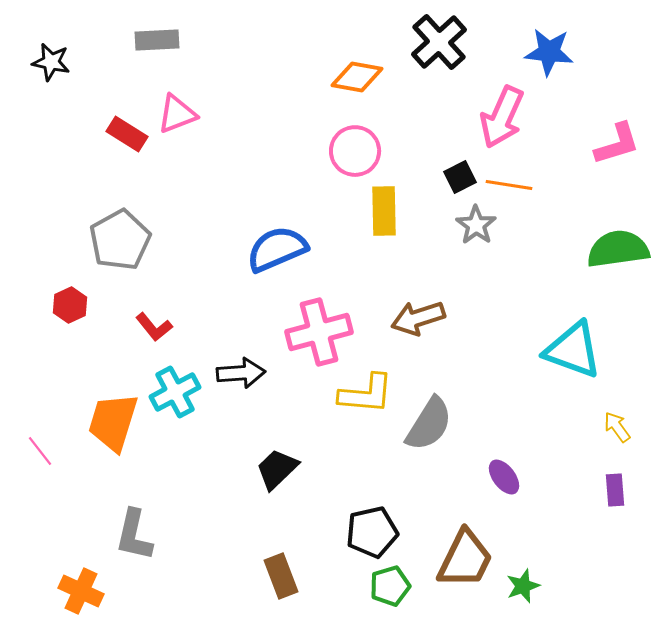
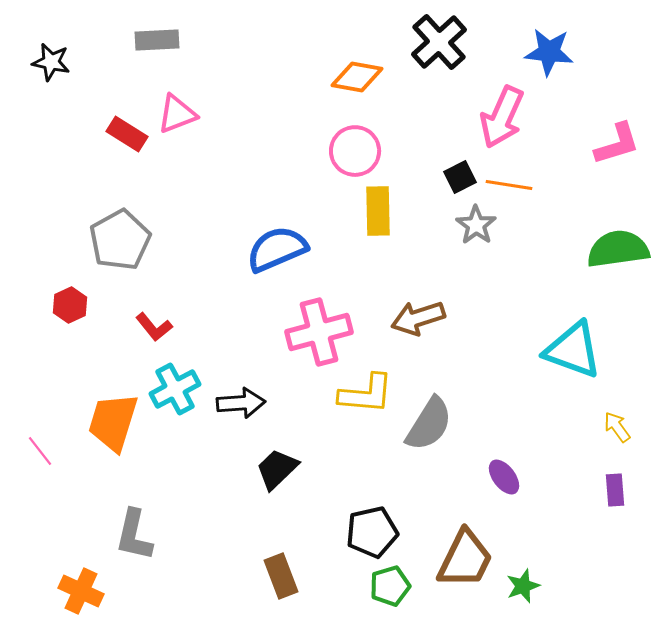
yellow rectangle: moved 6 px left
black arrow: moved 30 px down
cyan cross: moved 3 px up
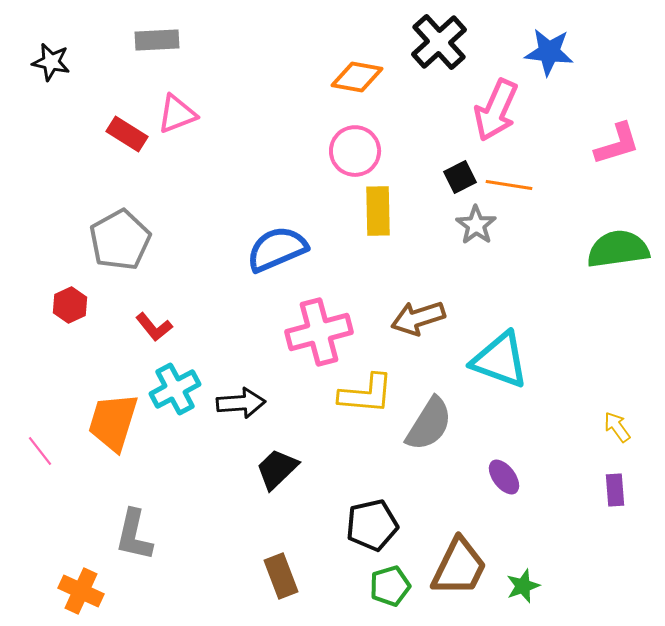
pink arrow: moved 6 px left, 7 px up
cyan triangle: moved 73 px left, 10 px down
black pentagon: moved 7 px up
brown trapezoid: moved 6 px left, 8 px down
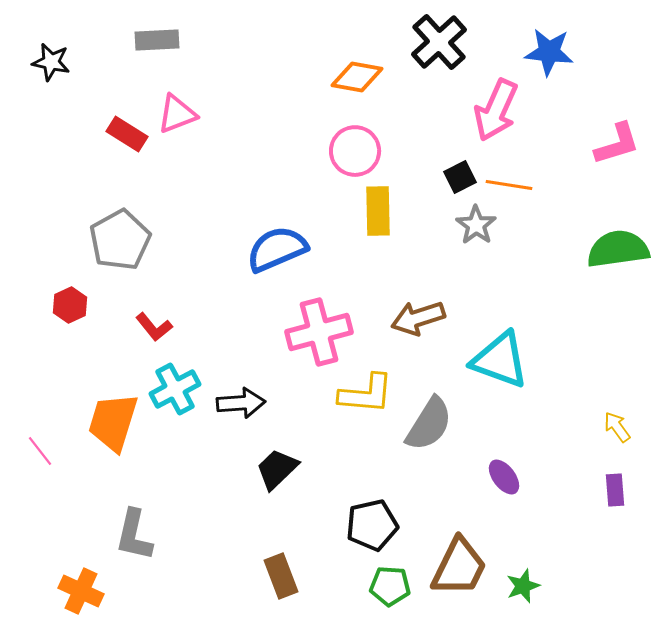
green pentagon: rotated 21 degrees clockwise
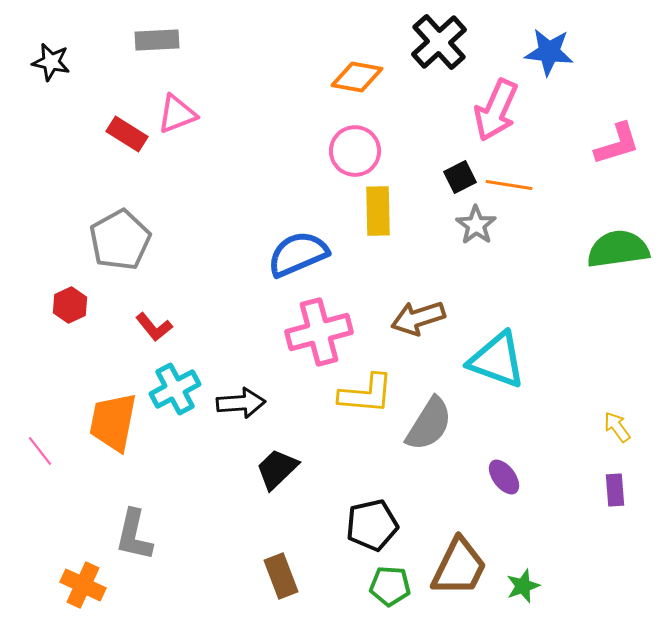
blue semicircle: moved 21 px right, 5 px down
cyan triangle: moved 3 px left
orange trapezoid: rotated 6 degrees counterclockwise
orange cross: moved 2 px right, 6 px up
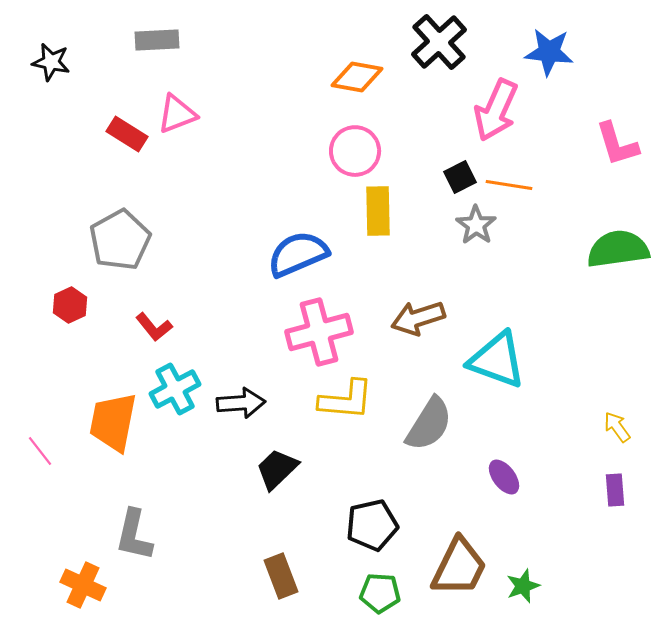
pink L-shape: rotated 90 degrees clockwise
yellow L-shape: moved 20 px left, 6 px down
green pentagon: moved 10 px left, 7 px down
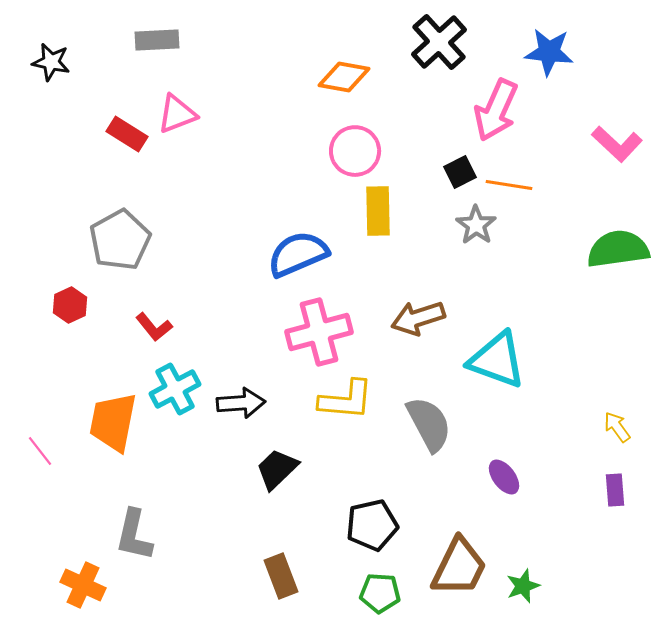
orange diamond: moved 13 px left
pink L-shape: rotated 30 degrees counterclockwise
black square: moved 5 px up
gray semicircle: rotated 60 degrees counterclockwise
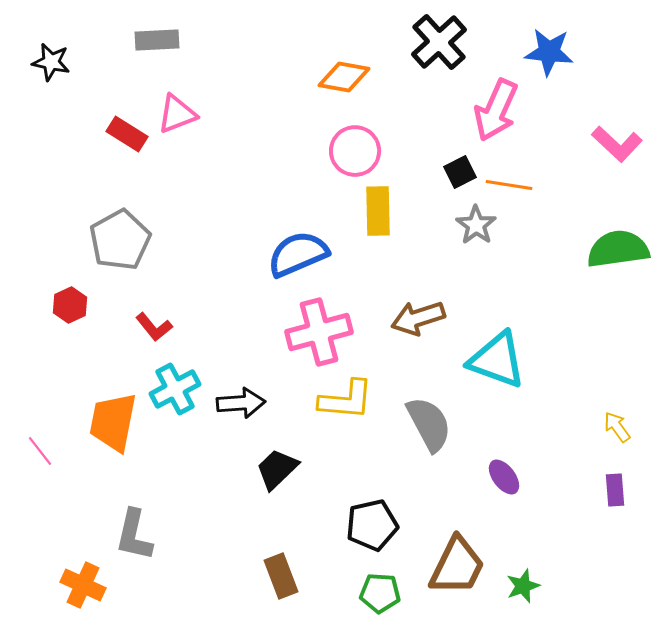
brown trapezoid: moved 2 px left, 1 px up
